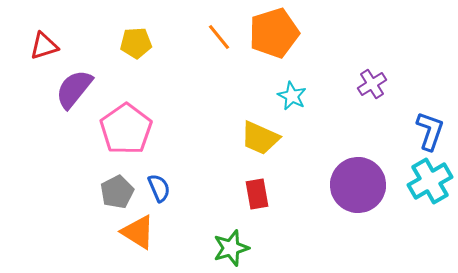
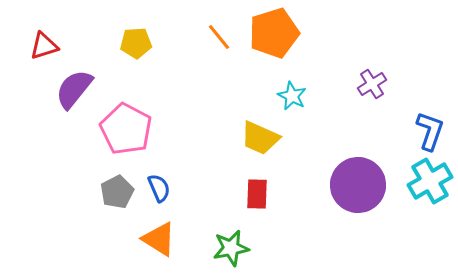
pink pentagon: rotated 9 degrees counterclockwise
red rectangle: rotated 12 degrees clockwise
orange triangle: moved 21 px right, 7 px down
green star: rotated 6 degrees clockwise
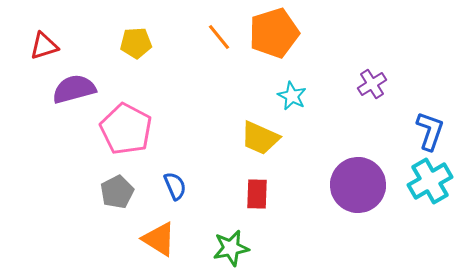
purple semicircle: rotated 36 degrees clockwise
blue semicircle: moved 16 px right, 2 px up
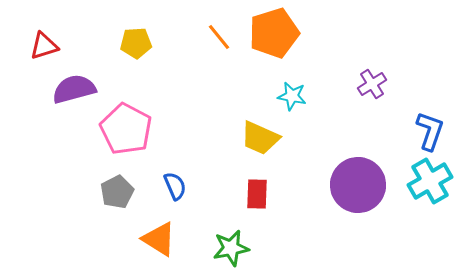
cyan star: rotated 16 degrees counterclockwise
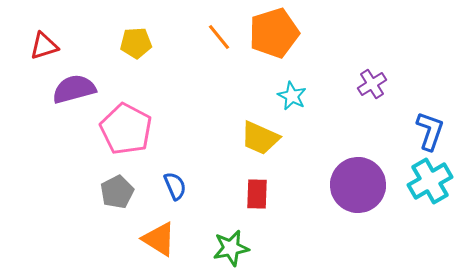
cyan star: rotated 16 degrees clockwise
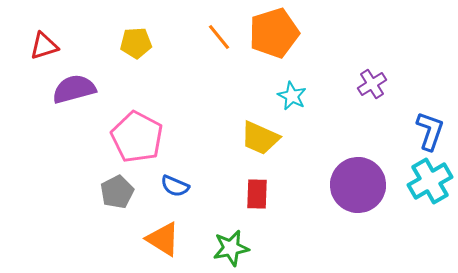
pink pentagon: moved 11 px right, 8 px down
blue semicircle: rotated 136 degrees clockwise
orange triangle: moved 4 px right
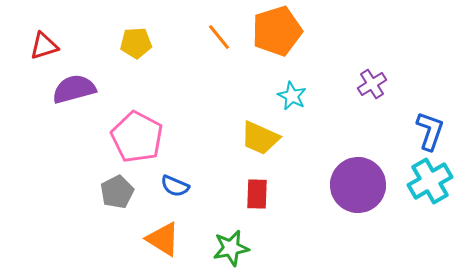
orange pentagon: moved 3 px right, 2 px up
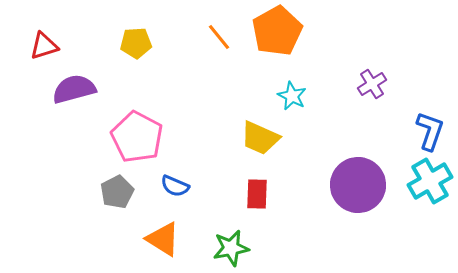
orange pentagon: rotated 12 degrees counterclockwise
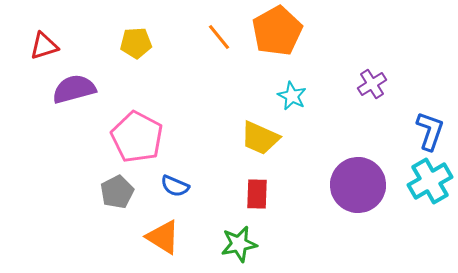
orange triangle: moved 2 px up
green star: moved 8 px right, 4 px up
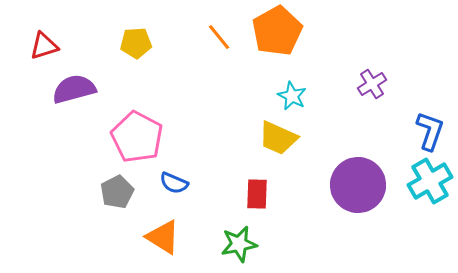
yellow trapezoid: moved 18 px right
blue semicircle: moved 1 px left, 3 px up
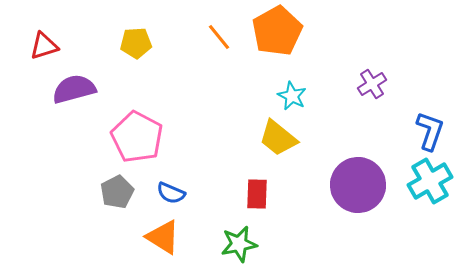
yellow trapezoid: rotated 15 degrees clockwise
blue semicircle: moved 3 px left, 10 px down
